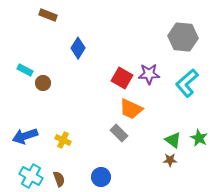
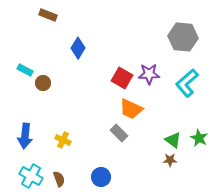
blue arrow: rotated 65 degrees counterclockwise
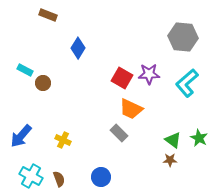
blue arrow: moved 4 px left; rotated 35 degrees clockwise
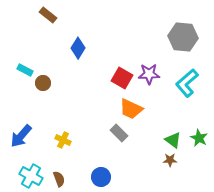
brown rectangle: rotated 18 degrees clockwise
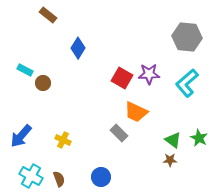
gray hexagon: moved 4 px right
orange trapezoid: moved 5 px right, 3 px down
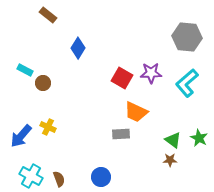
purple star: moved 2 px right, 1 px up
gray rectangle: moved 2 px right, 1 px down; rotated 48 degrees counterclockwise
yellow cross: moved 15 px left, 13 px up
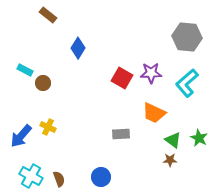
orange trapezoid: moved 18 px right, 1 px down
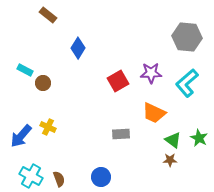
red square: moved 4 px left, 3 px down; rotated 30 degrees clockwise
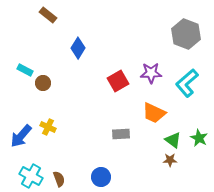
gray hexagon: moved 1 px left, 3 px up; rotated 16 degrees clockwise
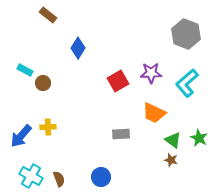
yellow cross: rotated 28 degrees counterclockwise
brown star: moved 1 px right; rotated 16 degrees clockwise
